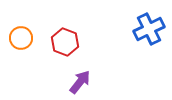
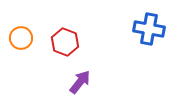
blue cross: rotated 36 degrees clockwise
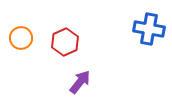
red hexagon: rotated 16 degrees clockwise
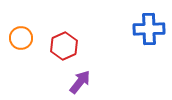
blue cross: rotated 12 degrees counterclockwise
red hexagon: moved 1 px left, 4 px down
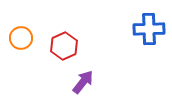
purple arrow: moved 3 px right
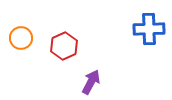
purple arrow: moved 8 px right; rotated 10 degrees counterclockwise
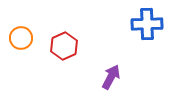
blue cross: moved 2 px left, 5 px up
purple arrow: moved 20 px right, 5 px up
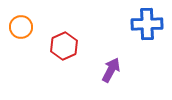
orange circle: moved 11 px up
purple arrow: moved 7 px up
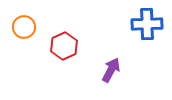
orange circle: moved 3 px right
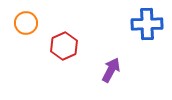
orange circle: moved 2 px right, 4 px up
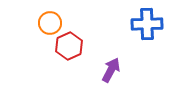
orange circle: moved 24 px right
red hexagon: moved 5 px right
